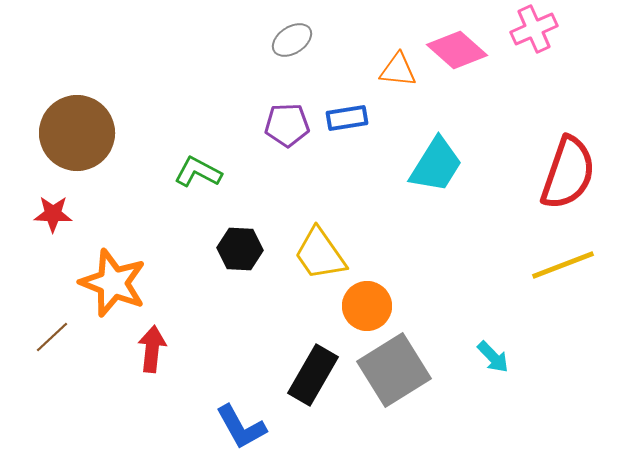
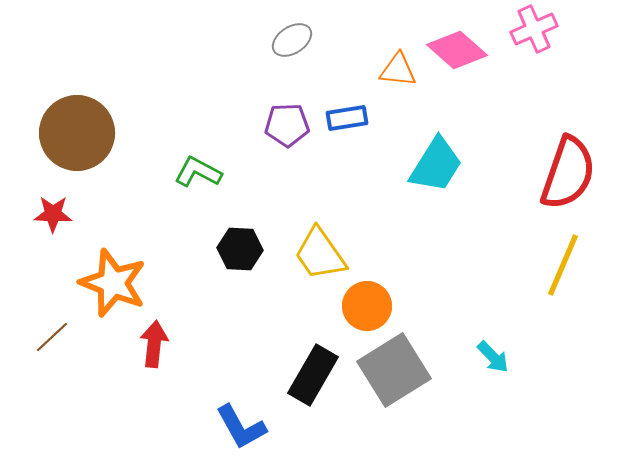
yellow line: rotated 46 degrees counterclockwise
red arrow: moved 2 px right, 5 px up
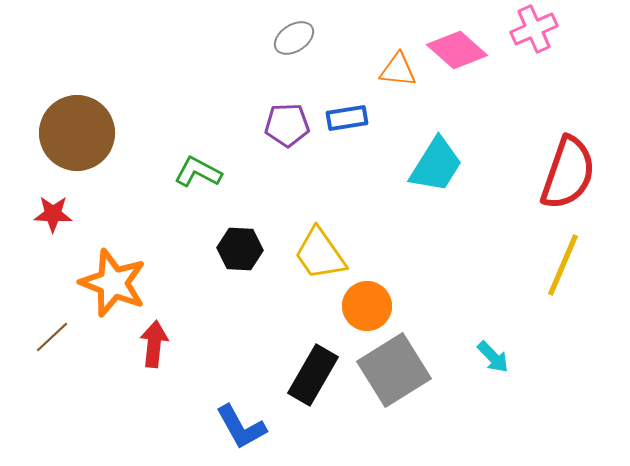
gray ellipse: moved 2 px right, 2 px up
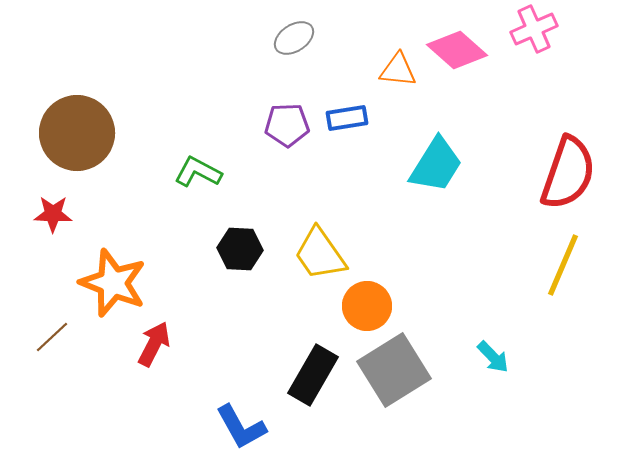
red arrow: rotated 21 degrees clockwise
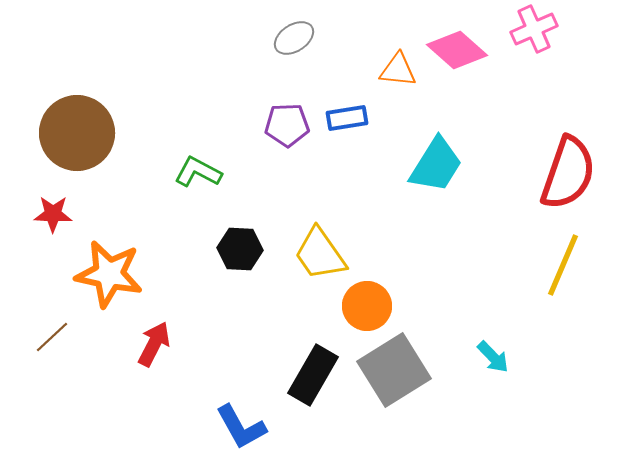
orange star: moved 4 px left, 9 px up; rotated 10 degrees counterclockwise
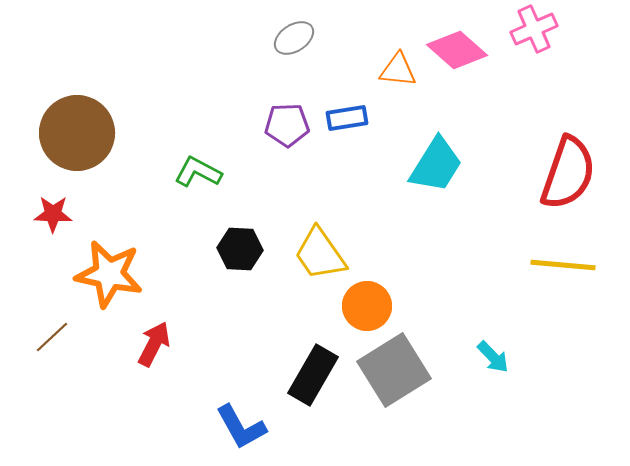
yellow line: rotated 72 degrees clockwise
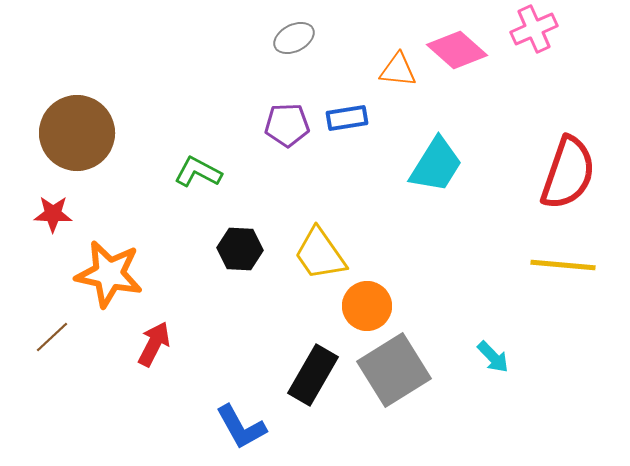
gray ellipse: rotated 6 degrees clockwise
